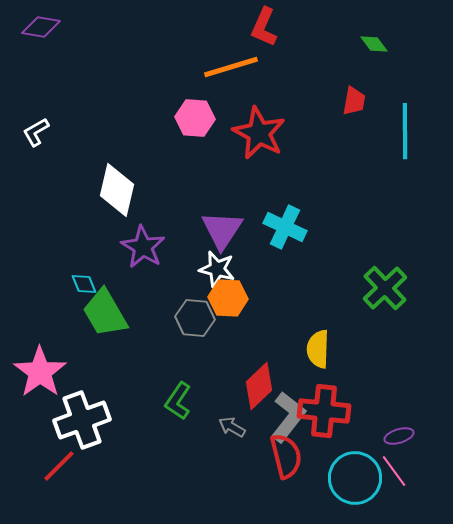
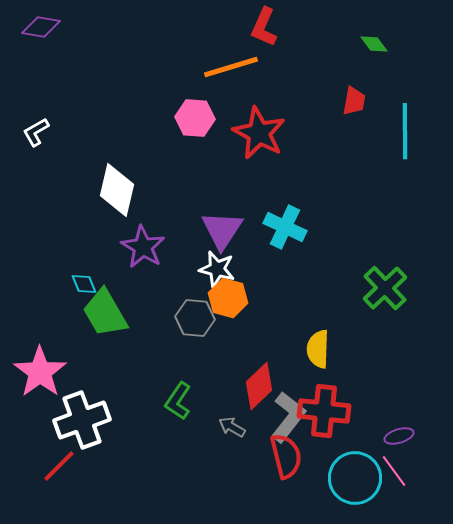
orange hexagon: rotated 12 degrees clockwise
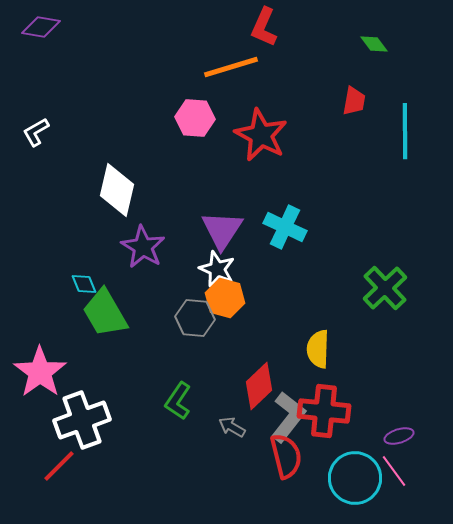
red star: moved 2 px right, 2 px down
white star: rotated 9 degrees clockwise
orange hexagon: moved 3 px left
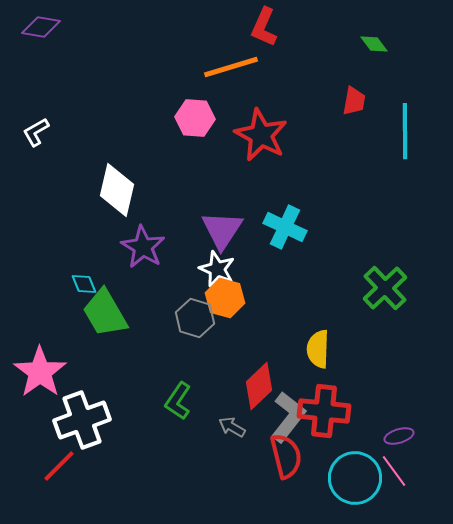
gray hexagon: rotated 12 degrees clockwise
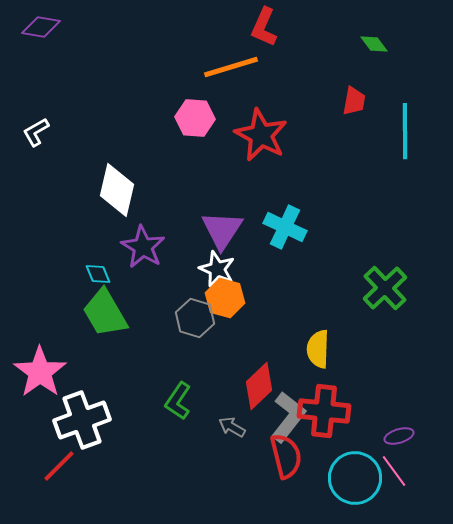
cyan diamond: moved 14 px right, 10 px up
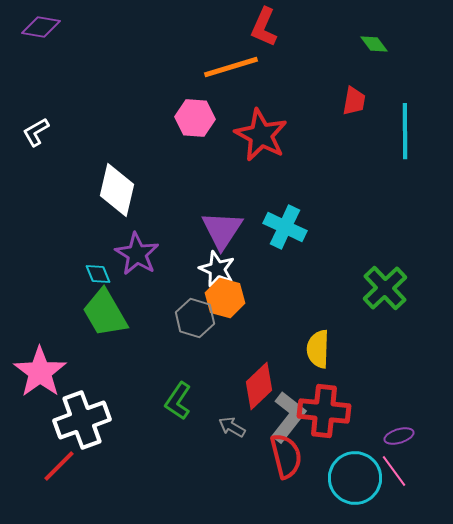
purple star: moved 6 px left, 7 px down
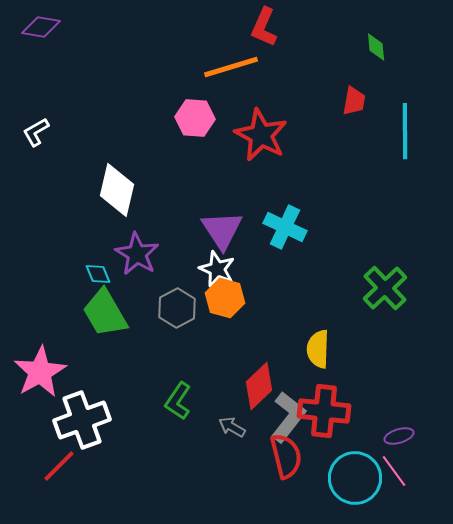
green diamond: moved 2 px right, 3 px down; rotated 32 degrees clockwise
purple triangle: rotated 6 degrees counterclockwise
gray hexagon: moved 18 px left, 10 px up; rotated 15 degrees clockwise
pink star: rotated 6 degrees clockwise
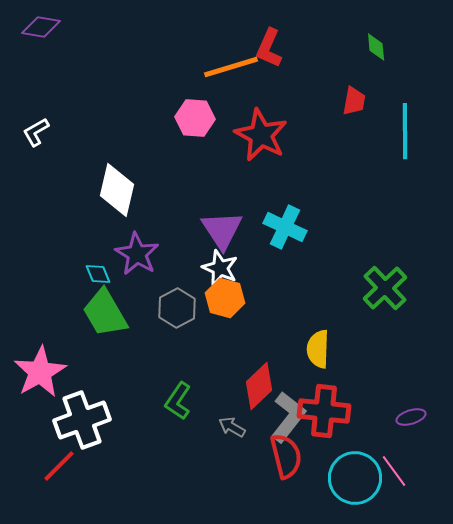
red L-shape: moved 5 px right, 21 px down
white star: moved 3 px right, 1 px up
purple ellipse: moved 12 px right, 19 px up
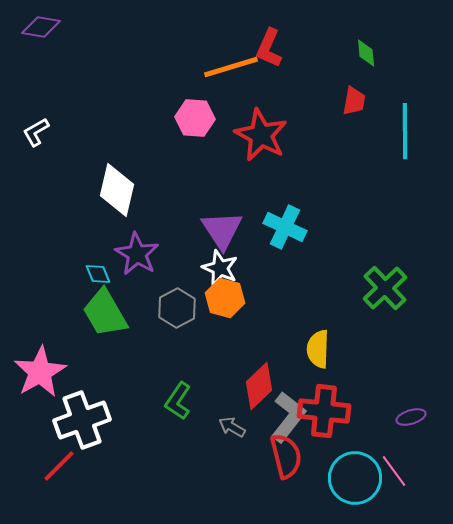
green diamond: moved 10 px left, 6 px down
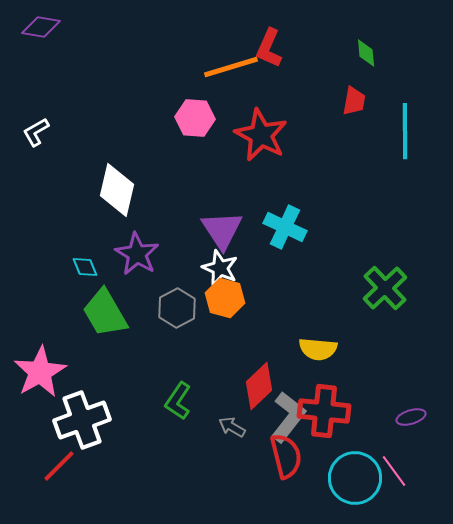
cyan diamond: moved 13 px left, 7 px up
yellow semicircle: rotated 87 degrees counterclockwise
